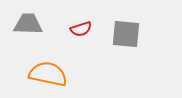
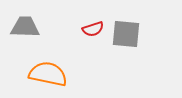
gray trapezoid: moved 3 px left, 3 px down
red semicircle: moved 12 px right
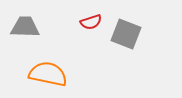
red semicircle: moved 2 px left, 7 px up
gray square: rotated 16 degrees clockwise
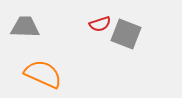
red semicircle: moved 9 px right, 2 px down
orange semicircle: moved 5 px left; rotated 12 degrees clockwise
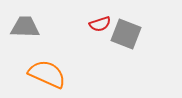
orange semicircle: moved 4 px right
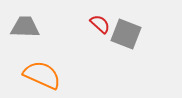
red semicircle: rotated 120 degrees counterclockwise
orange semicircle: moved 5 px left, 1 px down
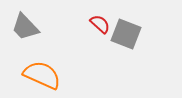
gray trapezoid: rotated 136 degrees counterclockwise
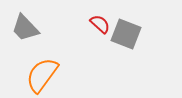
gray trapezoid: moved 1 px down
orange semicircle: rotated 78 degrees counterclockwise
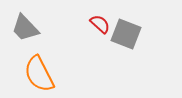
orange semicircle: moved 3 px left, 1 px up; rotated 63 degrees counterclockwise
